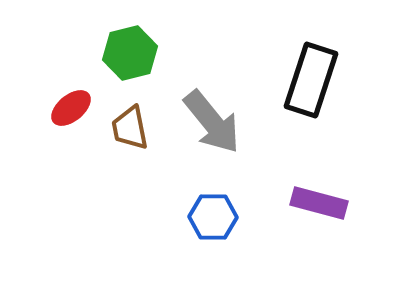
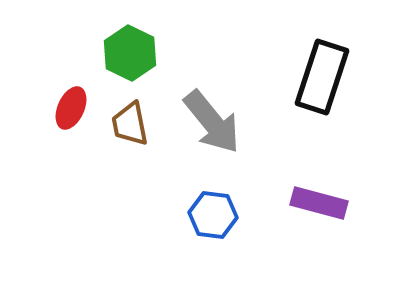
green hexagon: rotated 20 degrees counterclockwise
black rectangle: moved 11 px right, 3 px up
red ellipse: rotated 27 degrees counterclockwise
brown trapezoid: moved 4 px up
blue hexagon: moved 2 px up; rotated 6 degrees clockwise
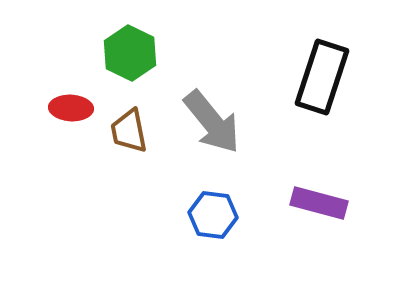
red ellipse: rotated 69 degrees clockwise
brown trapezoid: moved 1 px left, 7 px down
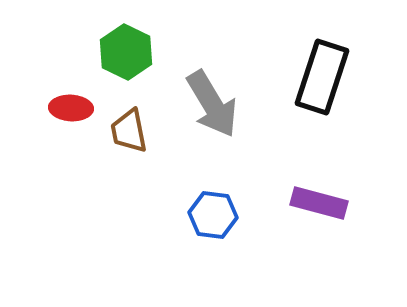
green hexagon: moved 4 px left, 1 px up
gray arrow: moved 18 px up; rotated 8 degrees clockwise
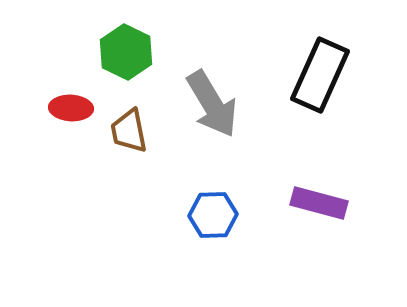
black rectangle: moved 2 px left, 2 px up; rotated 6 degrees clockwise
blue hexagon: rotated 9 degrees counterclockwise
